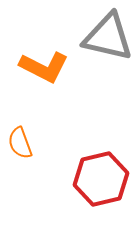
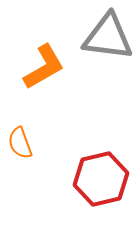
gray triangle: rotated 6 degrees counterclockwise
orange L-shape: rotated 57 degrees counterclockwise
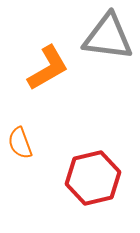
orange L-shape: moved 4 px right, 1 px down
red hexagon: moved 8 px left, 1 px up
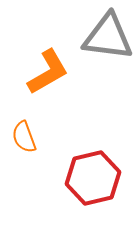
orange L-shape: moved 4 px down
orange semicircle: moved 4 px right, 6 px up
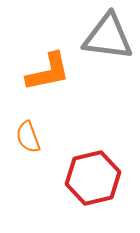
orange L-shape: rotated 18 degrees clockwise
orange semicircle: moved 4 px right
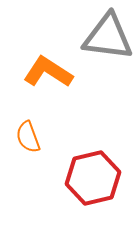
orange L-shape: rotated 135 degrees counterclockwise
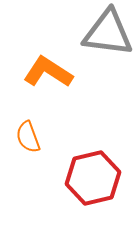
gray triangle: moved 4 px up
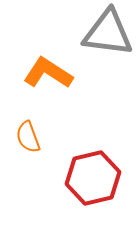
orange L-shape: moved 1 px down
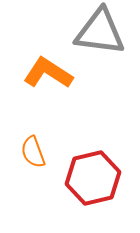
gray triangle: moved 8 px left, 1 px up
orange semicircle: moved 5 px right, 15 px down
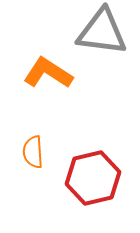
gray triangle: moved 2 px right
orange semicircle: rotated 16 degrees clockwise
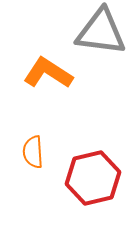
gray triangle: moved 1 px left
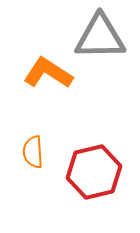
gray triangle: moved 1 px left, 5 px down; rotated 8 degrees counterclockwise
red hexagon: moved 1 px right, 6 px up
